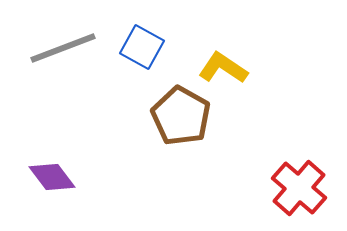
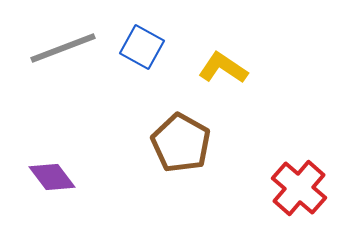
brown pentagon: moved 27 px down
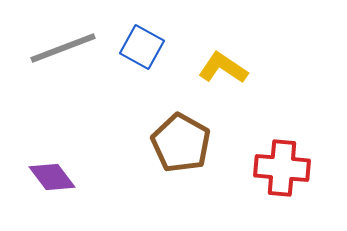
red cross: moved 17 px left, 20 px up; rotated 36 degrees counterclockwise
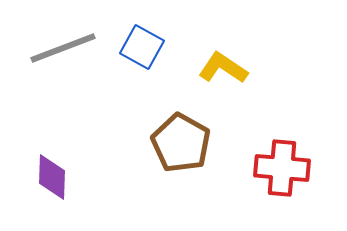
purple diamond: rotated 39 degrees clockwise
